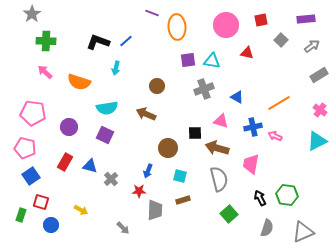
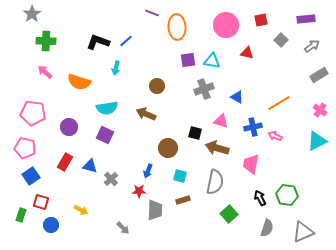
black square at (195, 133): rotated 16 degrees clockwise
gray semicircle at (219, 179): moved 4 px left, 3 px down; rotated 25 degrees clockwise
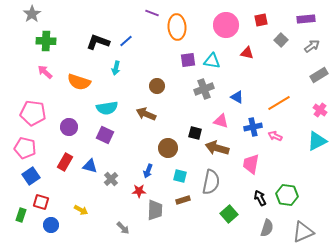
gray semicircle at (215, 182): moved 4 px left
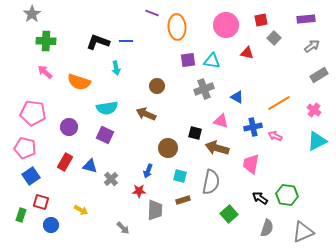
gray square at (281, 40): moved 7 px left, 2 px up
blue line at (126, 41): rotated 40 degrees clockwise
cyan arrow at (116, 68): rotated 24 degrees counterclockwise
pink cross at (320, 110): moved 6 px left
black arrow at (260, 198): rotated 28 degrees counterclockwise
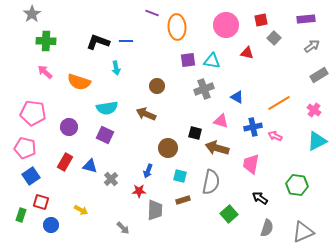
green hexagon at (287, 195): moved 10 px right, 10 px up
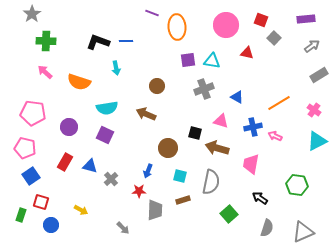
red square at (261, 20): rotated 32 degrees clockwise
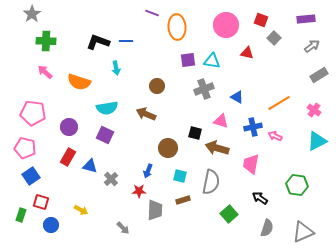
red rectangle at (65, 162): moved 3 px right, 5 px up
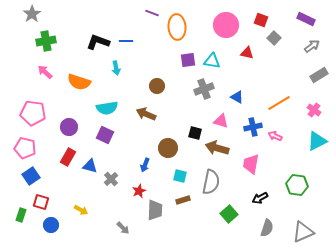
purple rectangle at (306, 19): rotated 30 degrees clockwise
green cross at (46, 41): rotated 12 degrees counterclockwise
blue arrow at (148, 171): moved 3 px left, 6 px up
red star at (139, 191): rotated 24 degrees counterclockwise
black arrow at (260, 198): rotated 63 degrees counterclockwise
